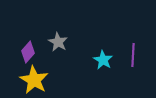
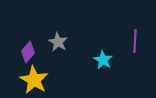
purple line: moved 2 px right, 14 px up
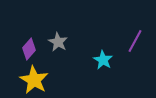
purple line: rotated 25 degrees clockwise
purple diamond: moved 1 px right, 3 px up
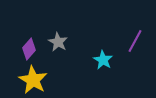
yellow star: moved 1 px left
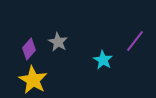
purple line: rotated 10 degrees clockwise
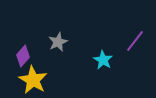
gray star: rotated 18 degrees clockwise
purple diamond: moved 6 px left, 7 px down
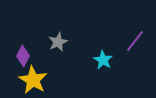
purple diamond: rotated 15 degrees counterclockwise
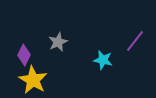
purple diamond: moved 1 px right, 1 px up
cyan star: rotated 18 degrees counterclockwise
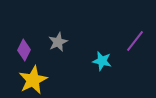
purple diamond: moved 5 px up
cyan star: moved 1 px left, 1 px down
yellow star: rotated 16 degrees clockwise
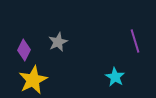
purple line: rotated 55 degrees counterclockwise
cyan star: moved 13 px right, 16 px down; rotated 18 degrees clockwise
